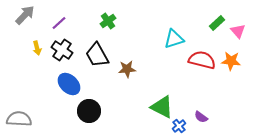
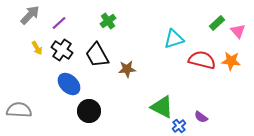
gray arrow: moved 5 px right
yellow arrow: rotated 16 degrees counterclockwise
gray semicircle: moved 9 px up
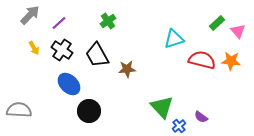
yellow arrow: moved 3 px left
green triangle: rotated 20 degrees clockwise
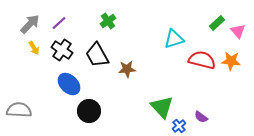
gray arrow: moved 9 px down
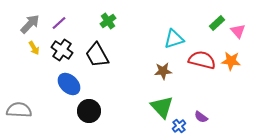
brown star: moved 36 px right, 2 px down
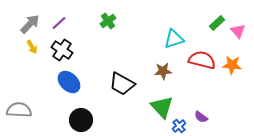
yellow arrow: moved 2 px left, 1 px up
black trapezoid: moved 25 px right, 29 px down; rotated 32 degrees counterclockwise
orange star: moved 1 px right, 4 px down
blue ellipse: moved 2 px up
black circle: moved 8 px left, 9 px down
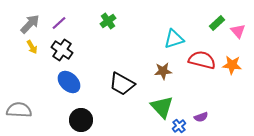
purple semicircle: rotated 56 degrees counterclockwise
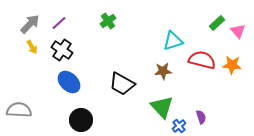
cyan triangle: moved 1 px left, 2 px down
purple semicircle: rotated 88 degrees counterclockwise
